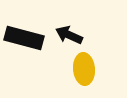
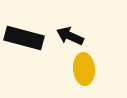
black arrow: moved 1 px right, 1 px down
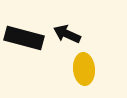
black arrow: moved 3 px left, 2 px up
